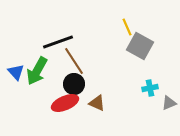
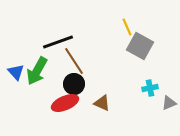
brown triangle: moved 5 px right
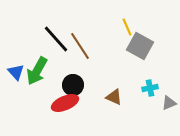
black line: moved 2 px left, 3 px up; rotated 68 degrees clockwise
brown line: moved 6 px right, 15 px up
black circle: moved 1 px left, 1 px down
brown triangle: moved 12 px right, 6 px up
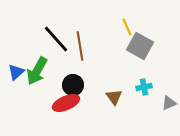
brown line: rotated 24 degrees clockwise
blue triangle: rotated 30 degrees clockwise
cyan cross: moved 6 px left, 1 px up
brown triangle: rotated 30 degrees clockwise
red ellipse: moved 1 px right
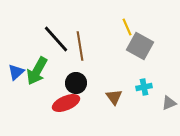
black circle: moved 3 px right, 2 px up
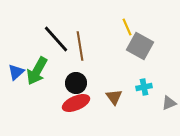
red ellipse: moved 10 px right
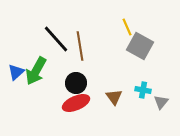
green arrow: moved 1 px left
cyan cross: moved 1 px left, 3 px down; rotated 21 degrees clockwise
gray triangle: moved 8 px left, 1 px up; rotated 28 degrees counterclockwise
